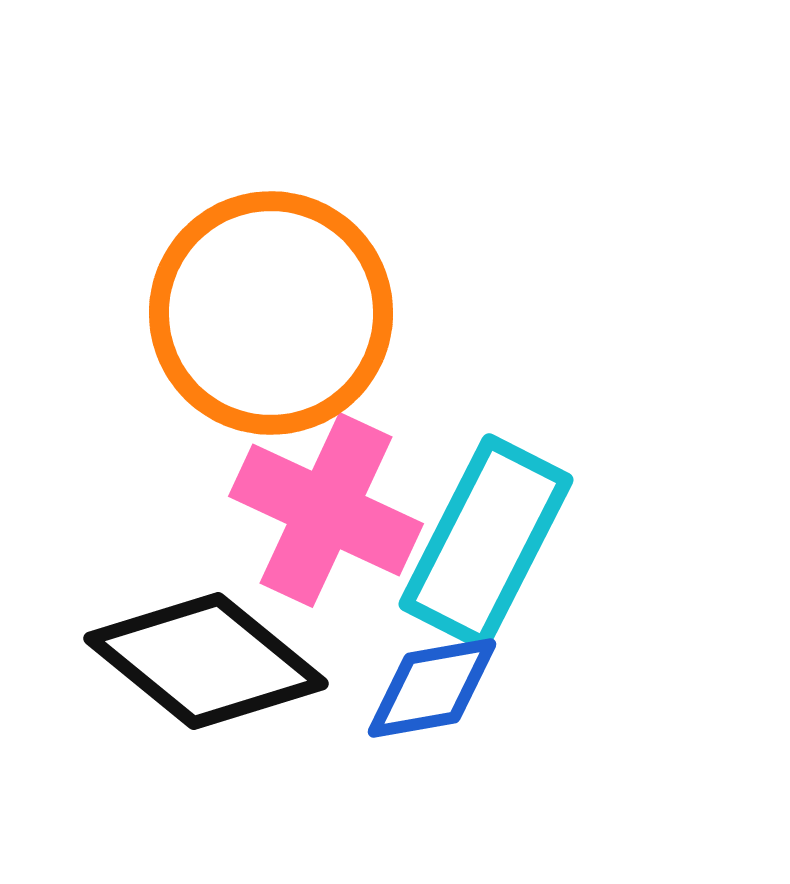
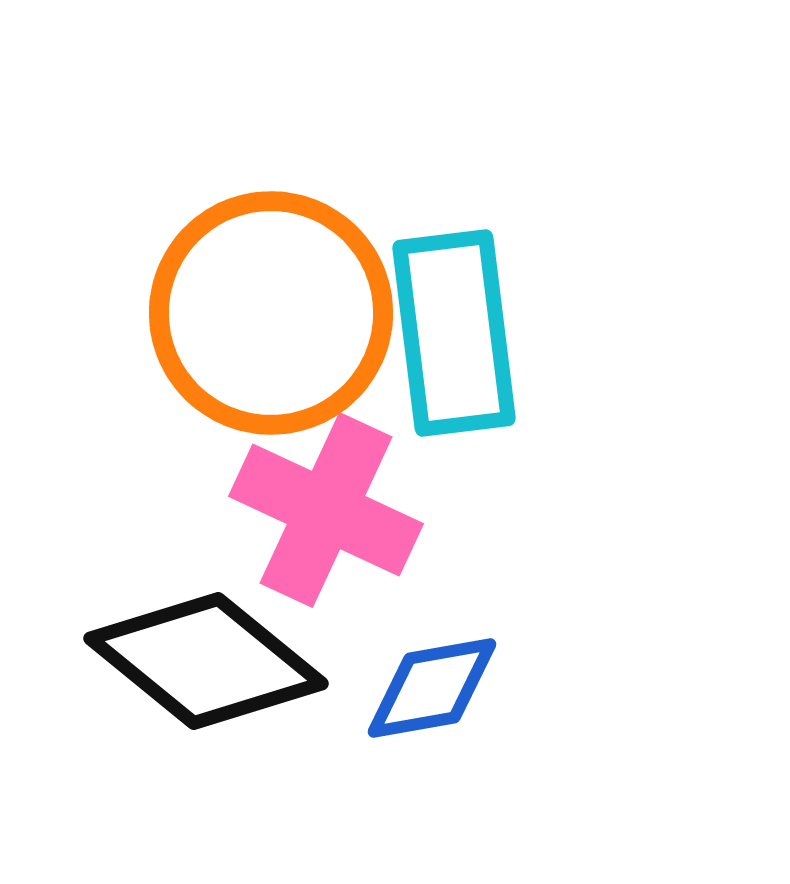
cyan rectangle: moved 32 px left, 209 px up; rotated 34 degrees counterclockwise
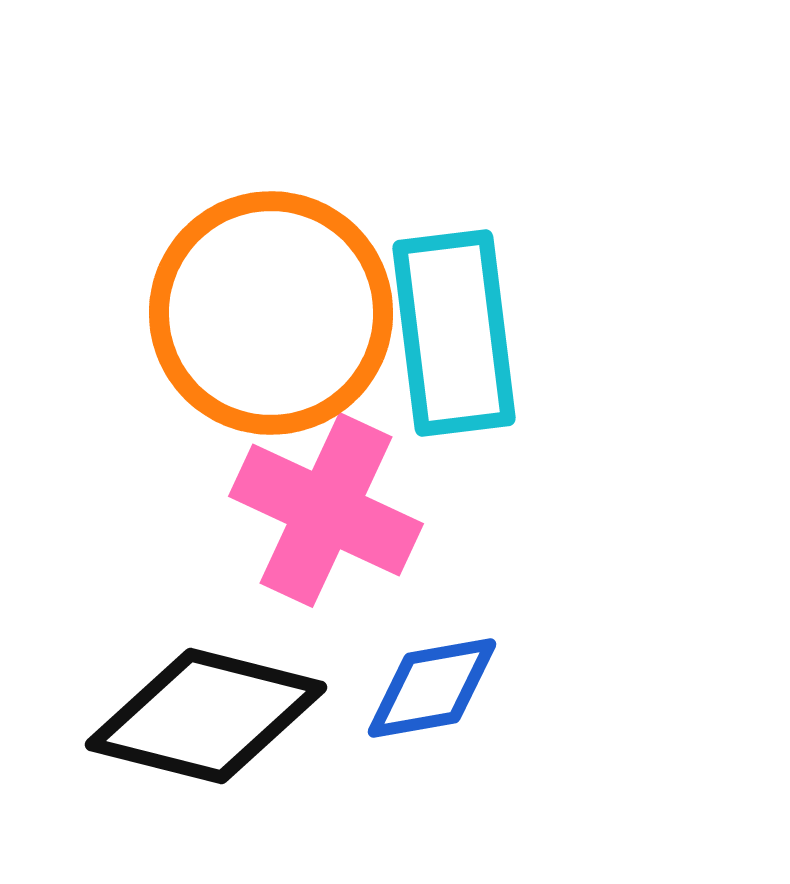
black diamond: moved 55 px down; rotated 25 degrees counterclockwise
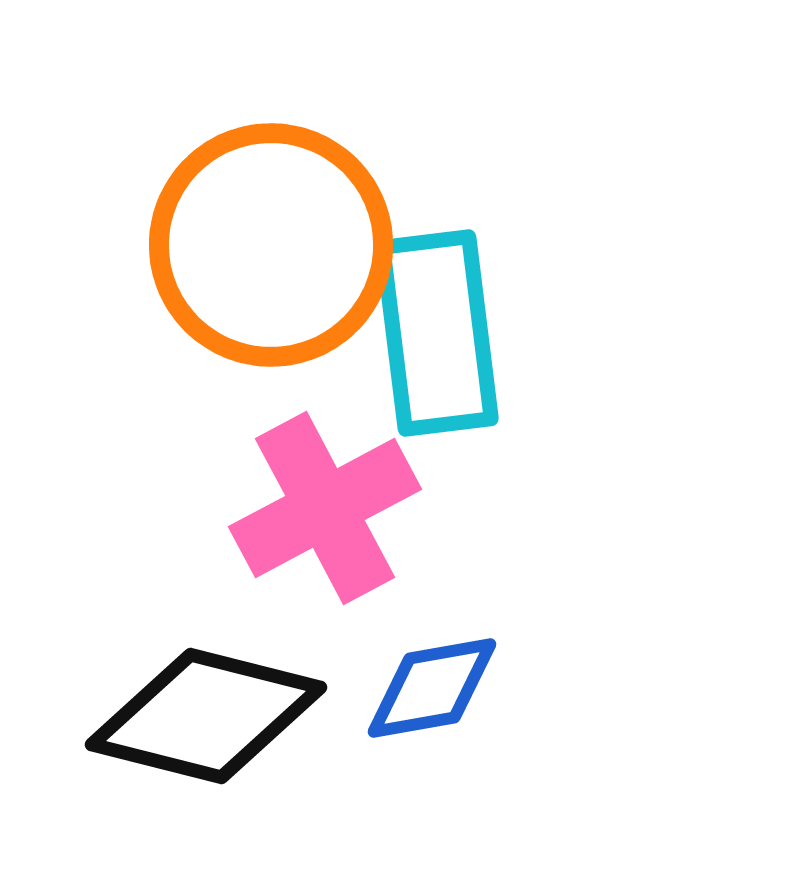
orange circle: moved 68 px up
cyan rectangle: moved 17 px left
pink cross: moved 1 px left, 2 px up; rotated 37 degrees clockwise
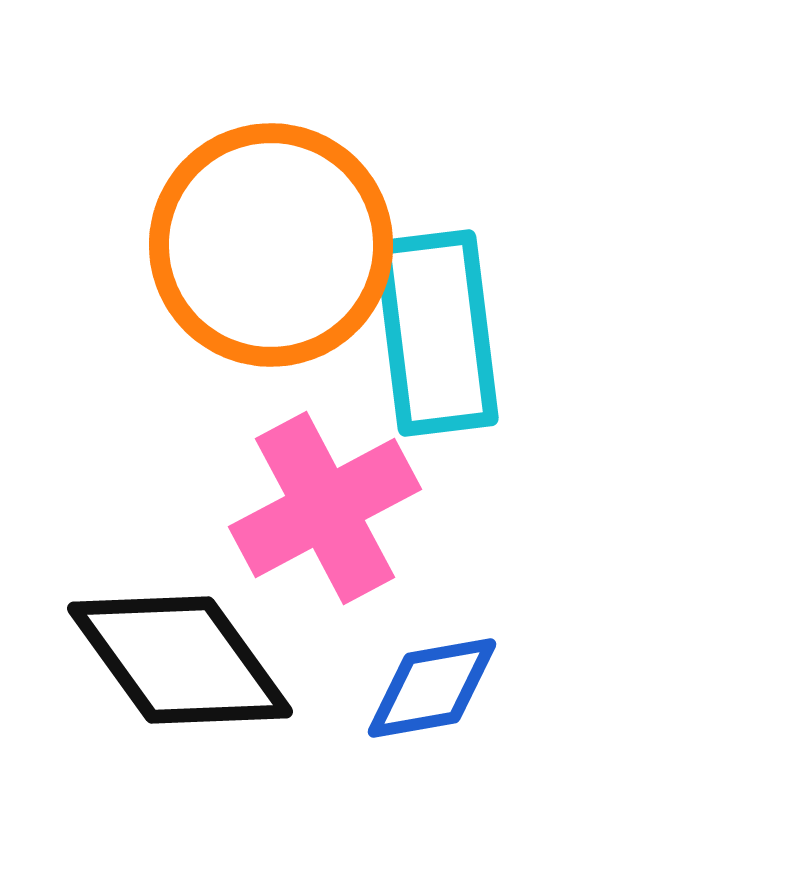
black diamond: moved 26 px left, 56 px up; rotated 40 degrees clockwise
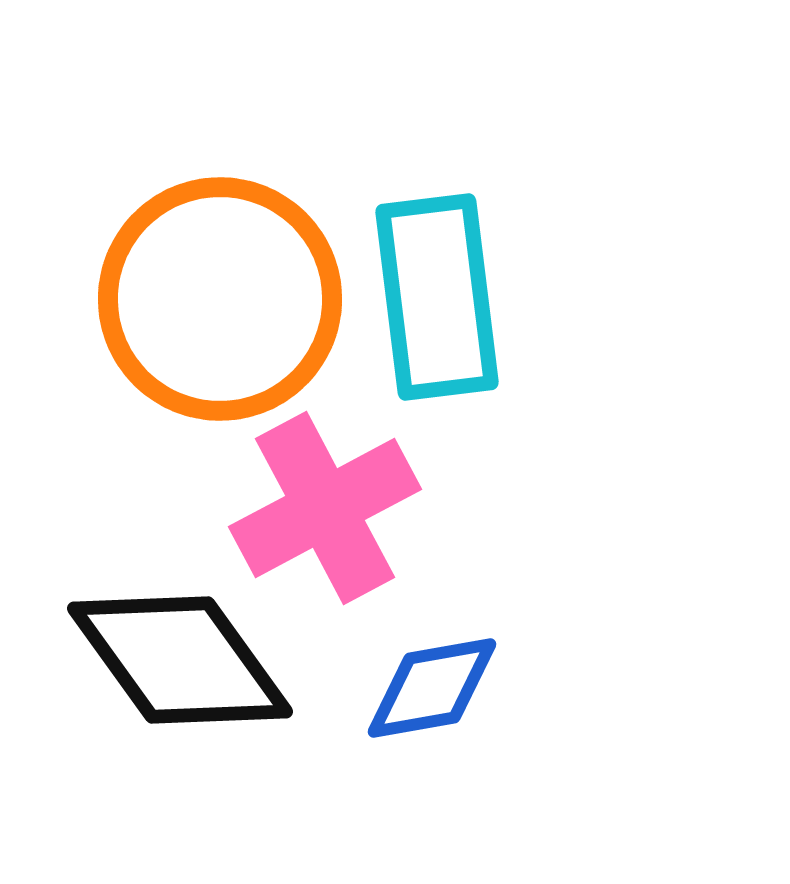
orange circle: moved 51 px left, 54 px down
cyan rectangle: moved 36 px up
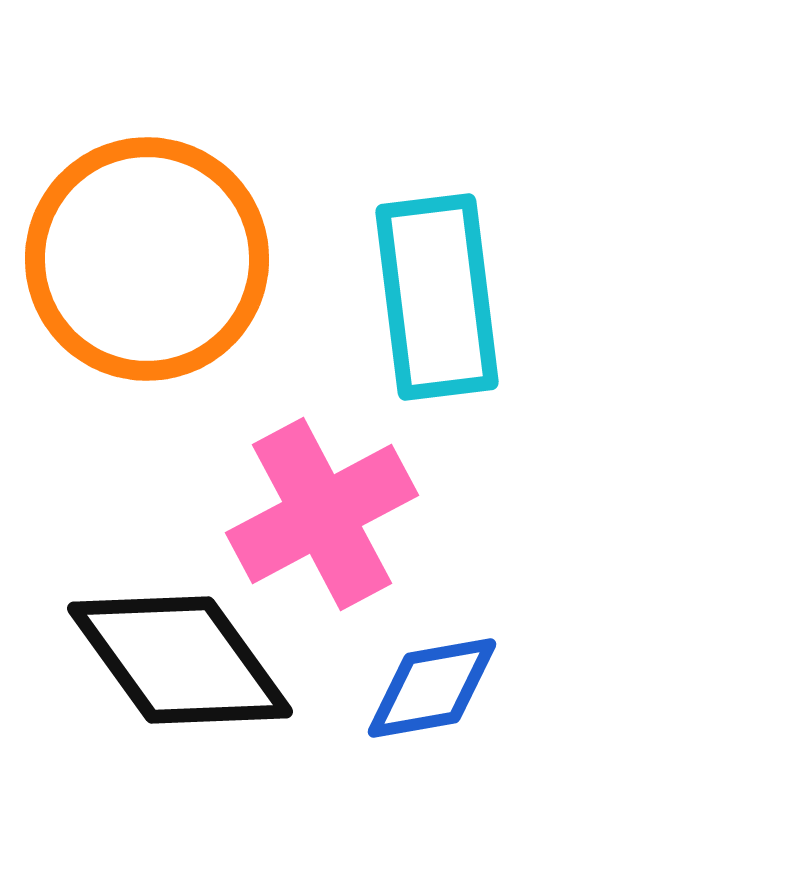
orange circle: moved 73 px left, 40 px up
pink cross: moved 3 px left, 6 px down
